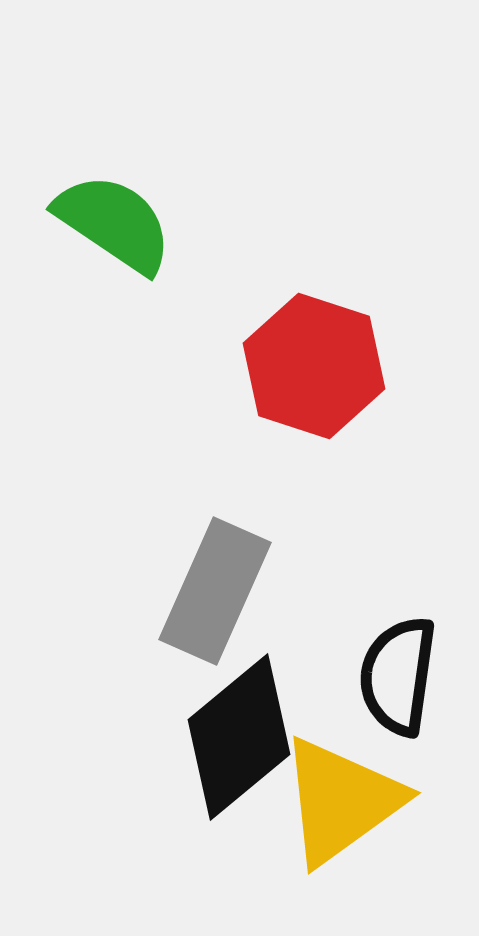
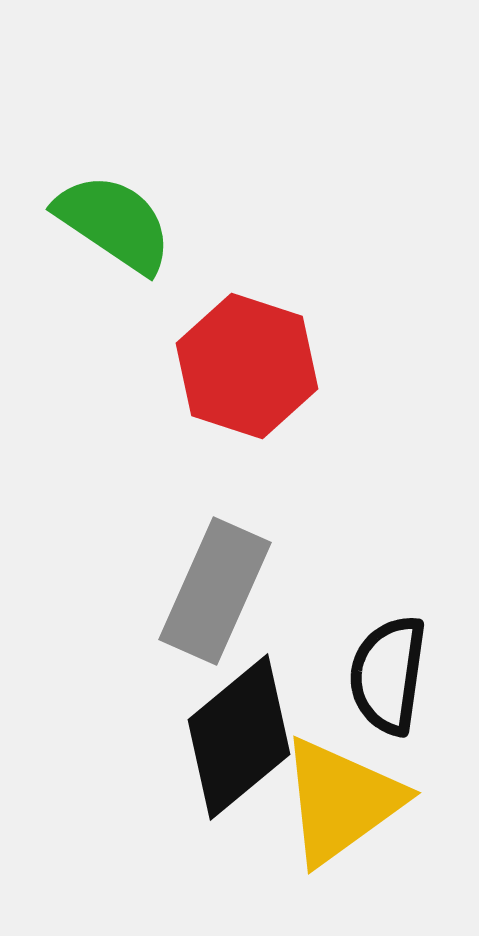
red hexagon: moved 67 px left
black semicircle: moved 10 px left, 1 px up
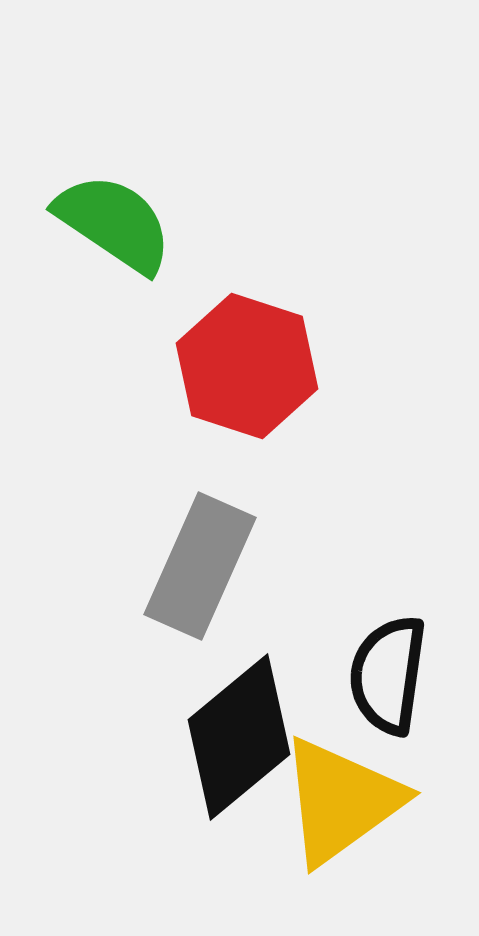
gray rectangle: moved 15 px left, 25 px up
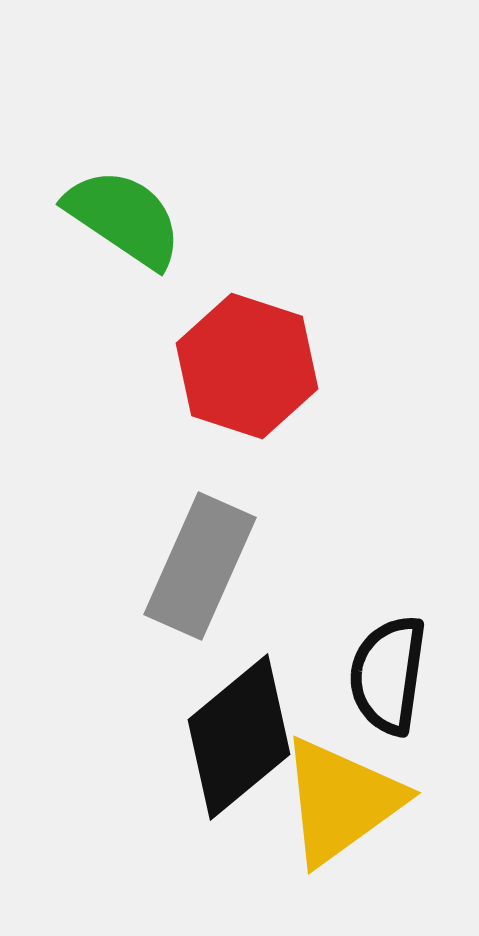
green semicircle: moved 10 px right, 5 px up
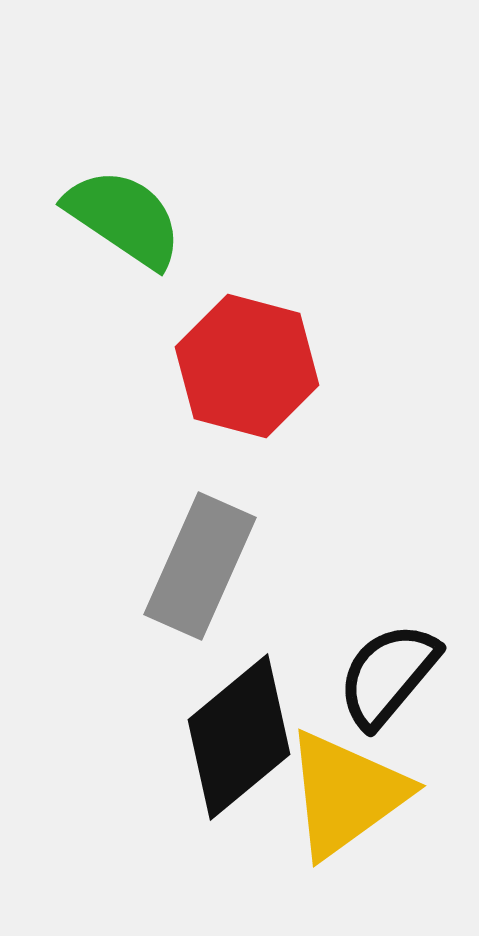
red hexagon: rotated 3 degrees counterclockwise
black semicircle: rotated 32 degrees clockwise
yellow triangle: moved 5 px right, 7 px up
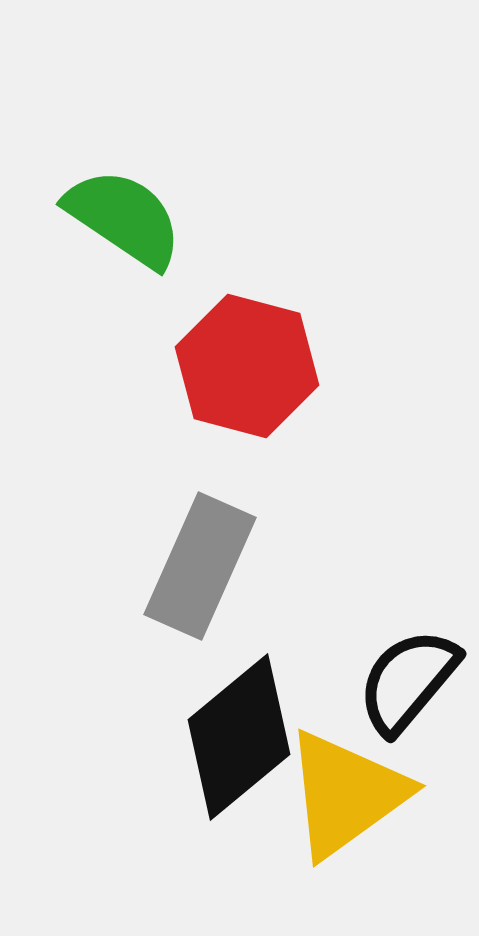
black semicircle: moved 20 px right, 6 px down
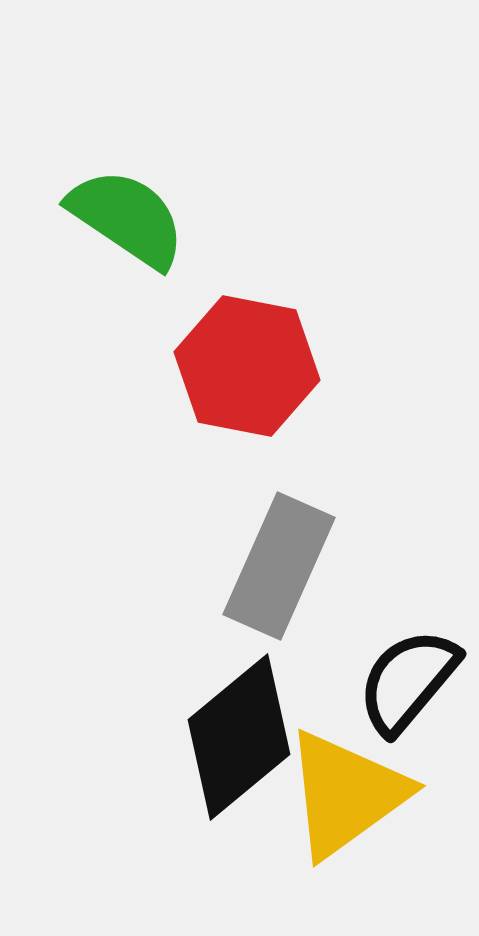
green semicircle: moved 3 px right
red hexagon: rotated 4 degrees counterclockwise
gray rectangle: moved 79 px right
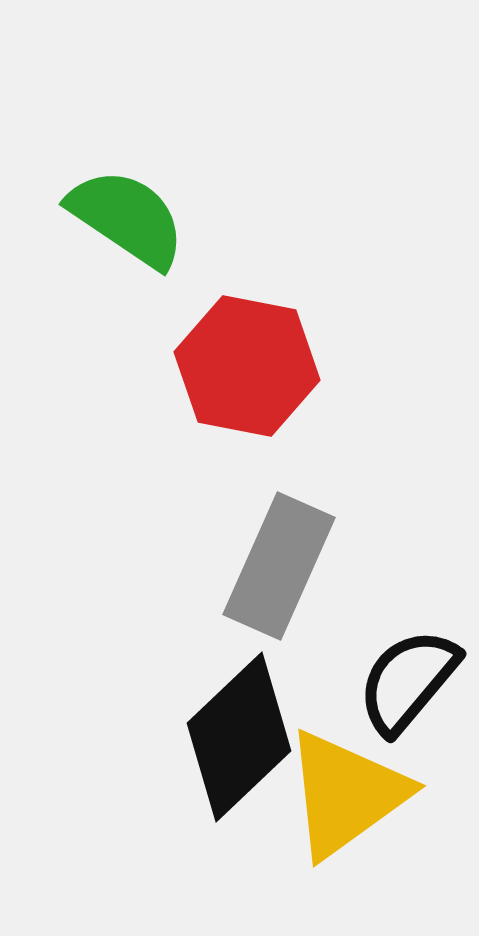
black diamond: rotated 4 degrees counterclockwise
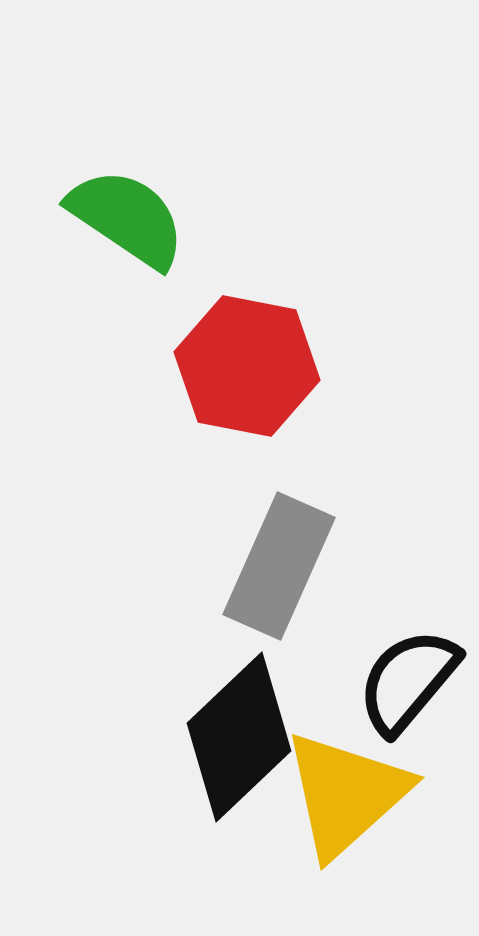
yellow triangle: rotated 6 degrees counterclockwise
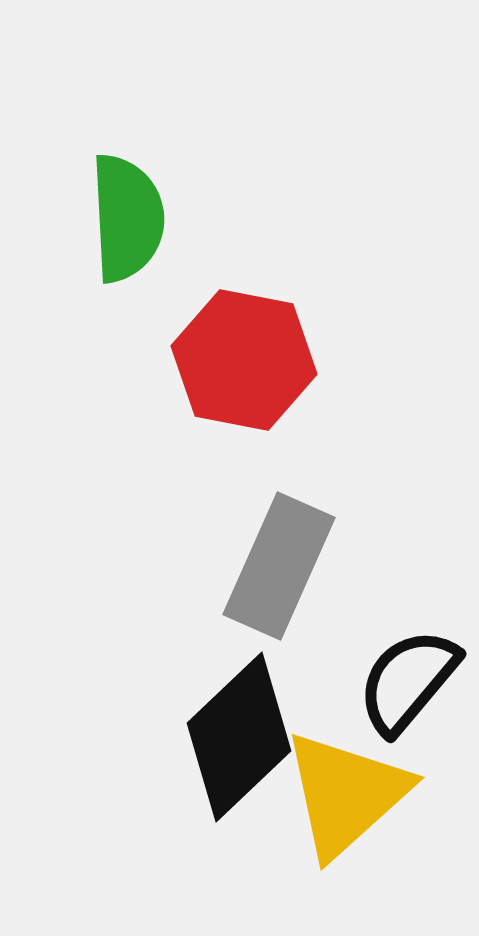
green semicircle: rotated 53 degrees clockwise
red hexagon: moved 3 px left, 6 px up
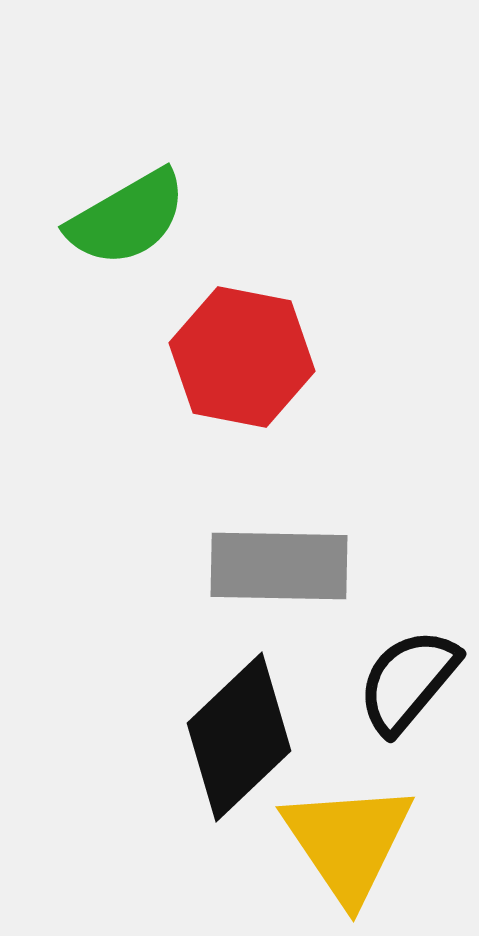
green semicircle: rotated 63 degrees clockwise
red hexagon: moved 2 px left, 3 px up
gray rectangle: rotated 67 degrees clockwise
yellow triangle: moved 2 px right, 48 px down; rotated 22 degrees counterclockwise
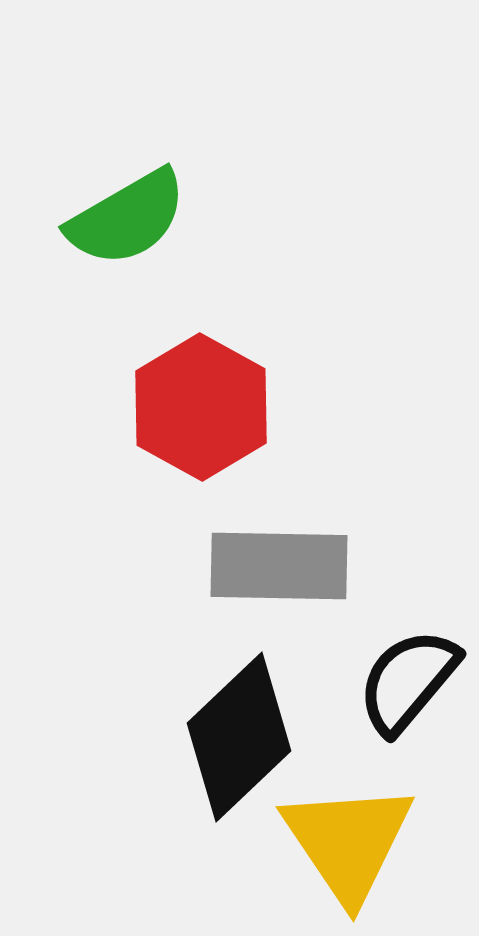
red hexagon: moved 41 px left, 50 px down; rotated 18 degrees clockwise
